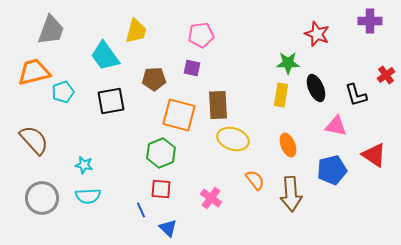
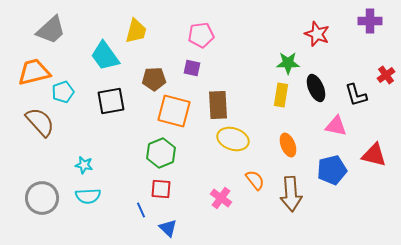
gray trapezoid: rotated 28 degrees clockwise
orange square: moved 5 px left, 4 px up
brown semicircle: moved 6 px right, 18 px up
red triangle: rotated 20 degrees counterclockwise
pink cross: moved 10 px right
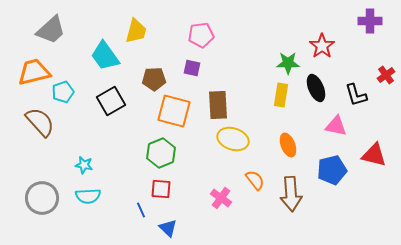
red star: moved 5 px right, 12 px down; rotated 15 degrees clockwise
black square: rotated 20 degrees counterclockwise
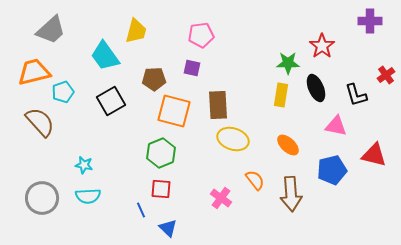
orange ellipse: rotated 25 degrees counterclockwise
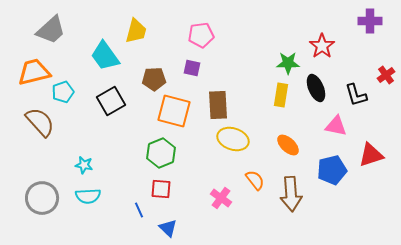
red triangle: moved 3 px left; rotated 32 degrees counterclockwise
blue line: moved 2 px left
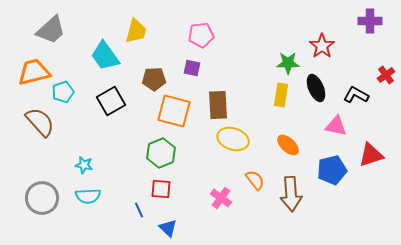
black L-shape: rotated 135 degrees clockwise
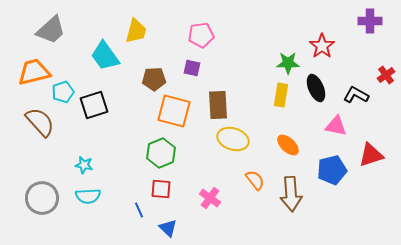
black square: moved 17 px left, 4 px down; rotated 12 degrees clockwise
pink cross: moved 11 px left
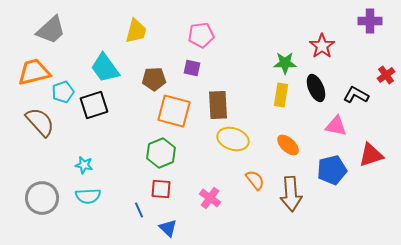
cyan trapezoid: moved 12 px down
green star: moved 3 px left
